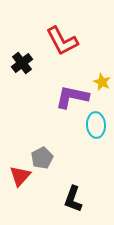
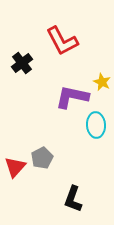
red triangle: moved 5 px left, 9 px up
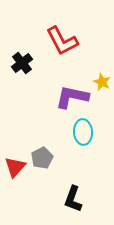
cyan ellipse: moved 13 px left, 7 px down
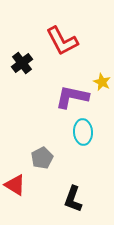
red triangle: moved 18 px down; rotated 40 degrees counterclockwise
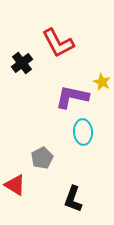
red L-shape: moved 4 px left, 2 px down
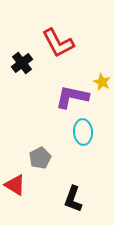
gray pentagon: moved 2 px left
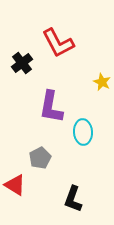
purple L-shape: moved 21 px left, 10 px down; rotated 92 degrees counterclockwise
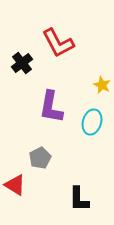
yellow star: moved 3 px down
cyan ellipse: moved 9 px right, 10 px up; rotated 20 degrees clockwise
black L-shape: moved 6 px right; rotated 20 degrees counterclockwise
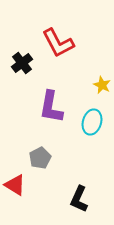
black L-shape: rotated 24 degrees clockwise
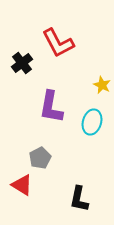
red triangle: moved 7 px right
black L-shape: rotated 12 degrees counterclockwise
